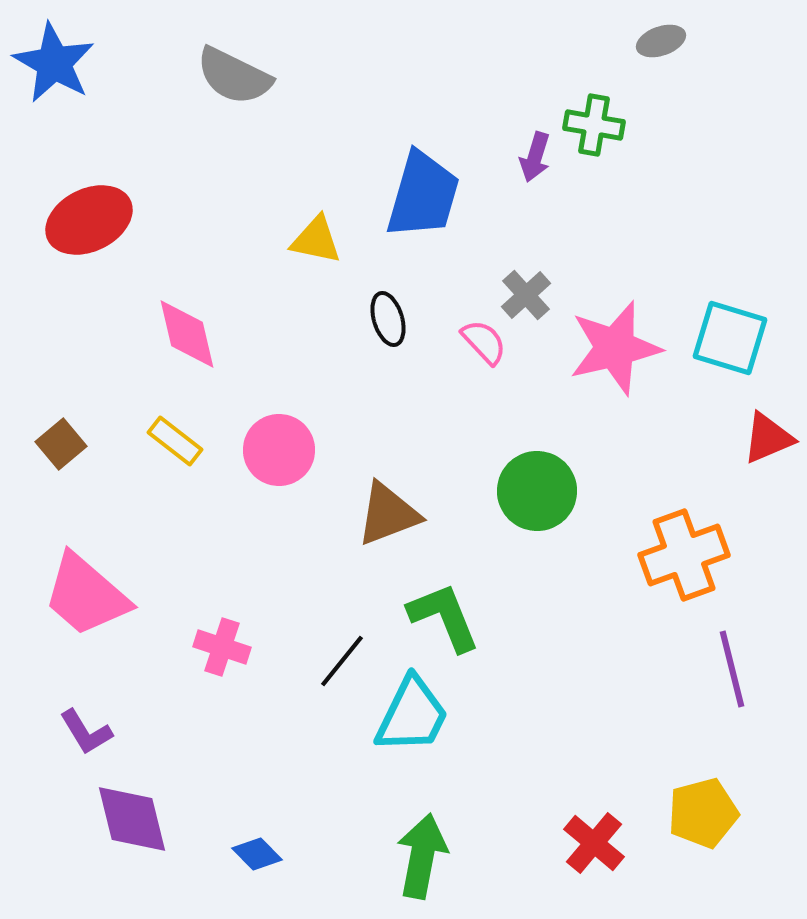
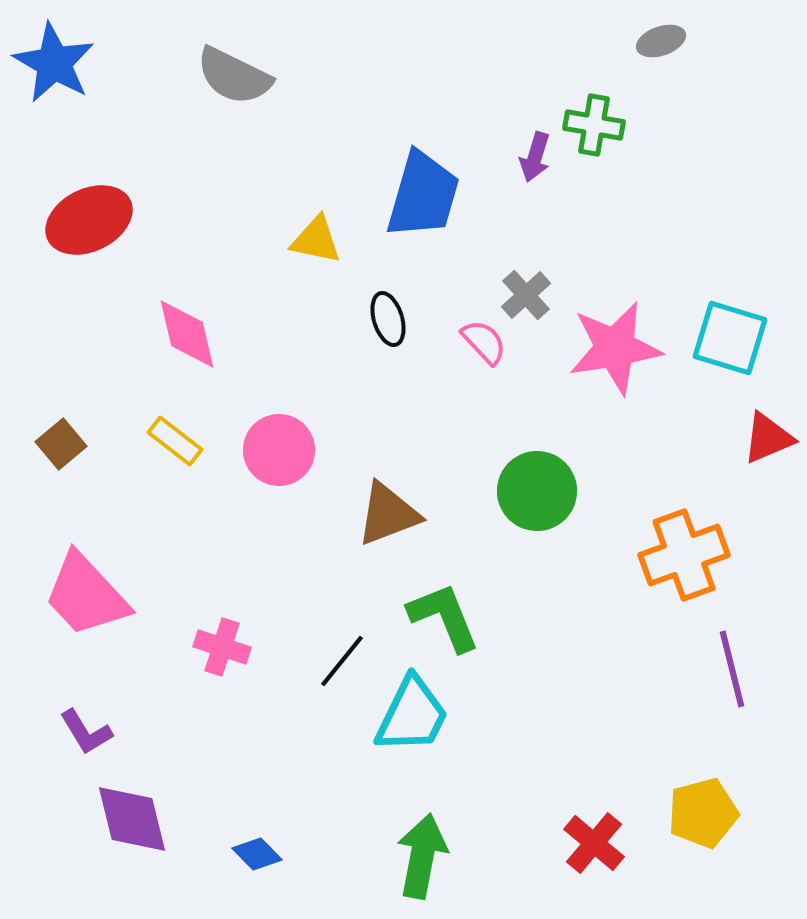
pink star: rotated 4 degrees clockwise
pink trapezoid: rotated 6 degrees clockwise
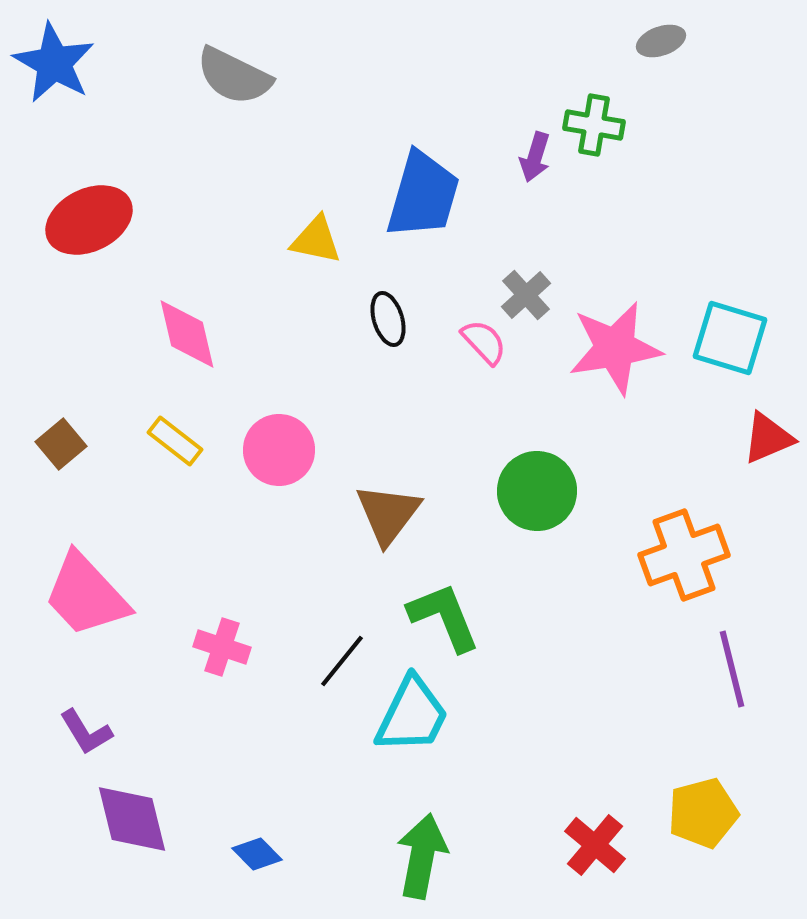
brown triangle: rotated 32 degrees counterclockwise
red cross: moved 1 px right, 2 px down
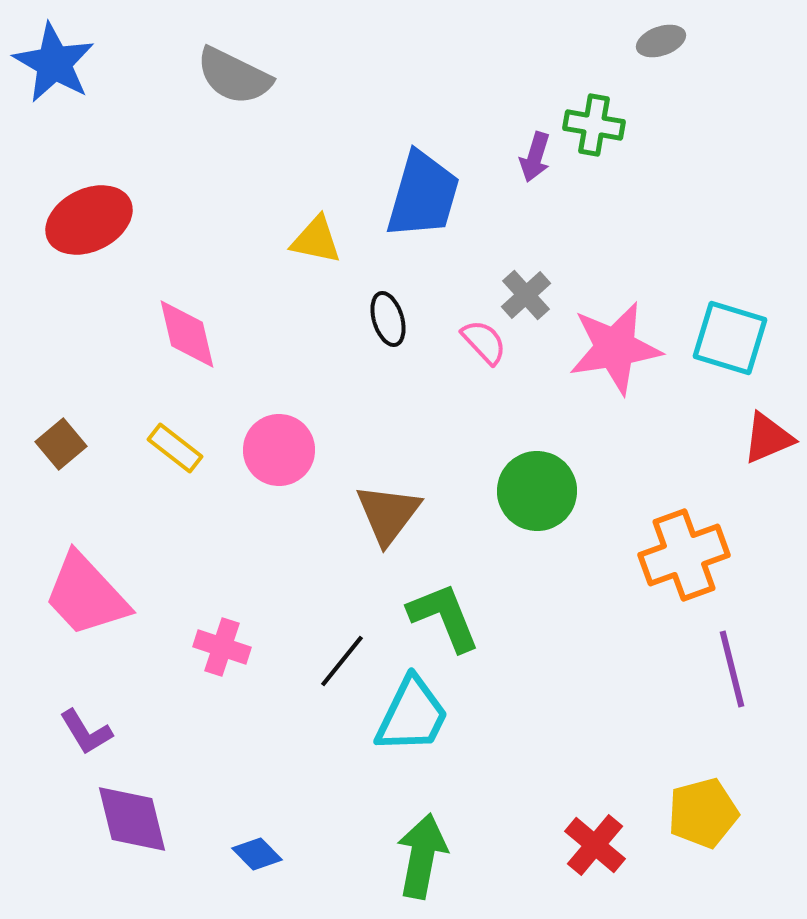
yellow rectangle: moved 7 px down
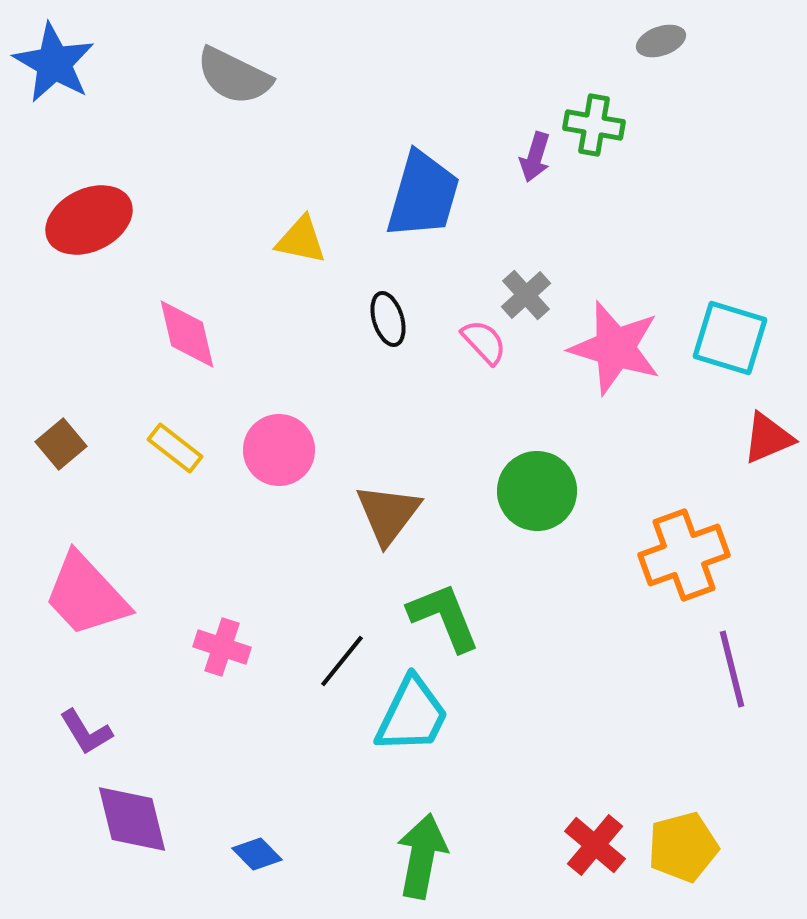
yellow triangle: moved 15 px left
pink star: rotated 26 degrees clockwise
yellow pentagon: moved 20 px left, 34 px down
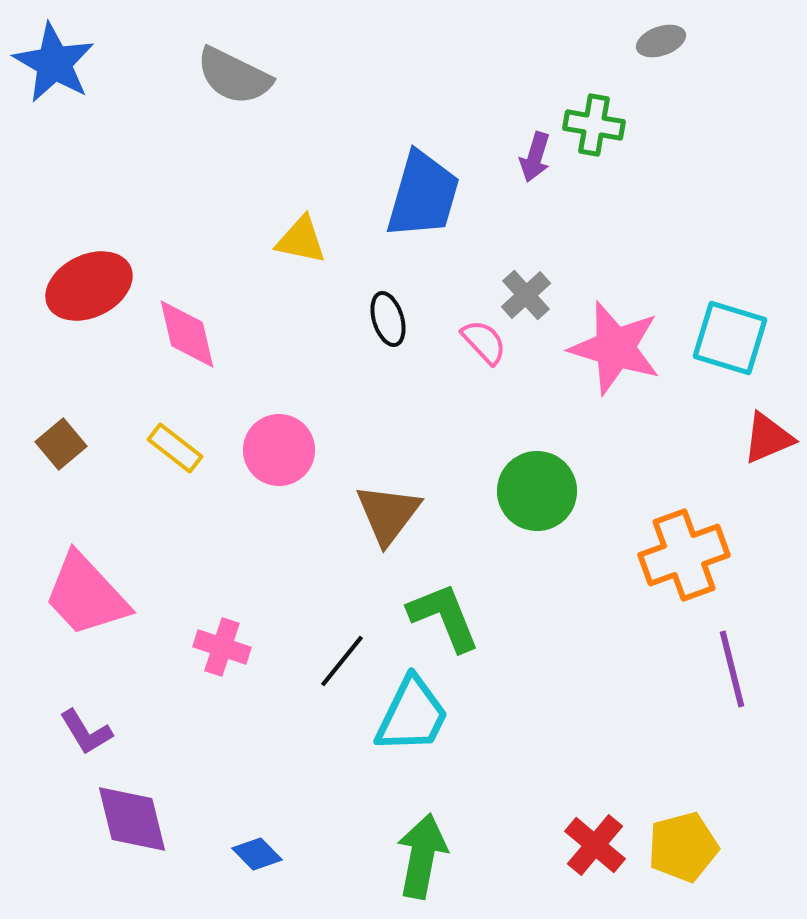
red ellipse: moved 66 px down
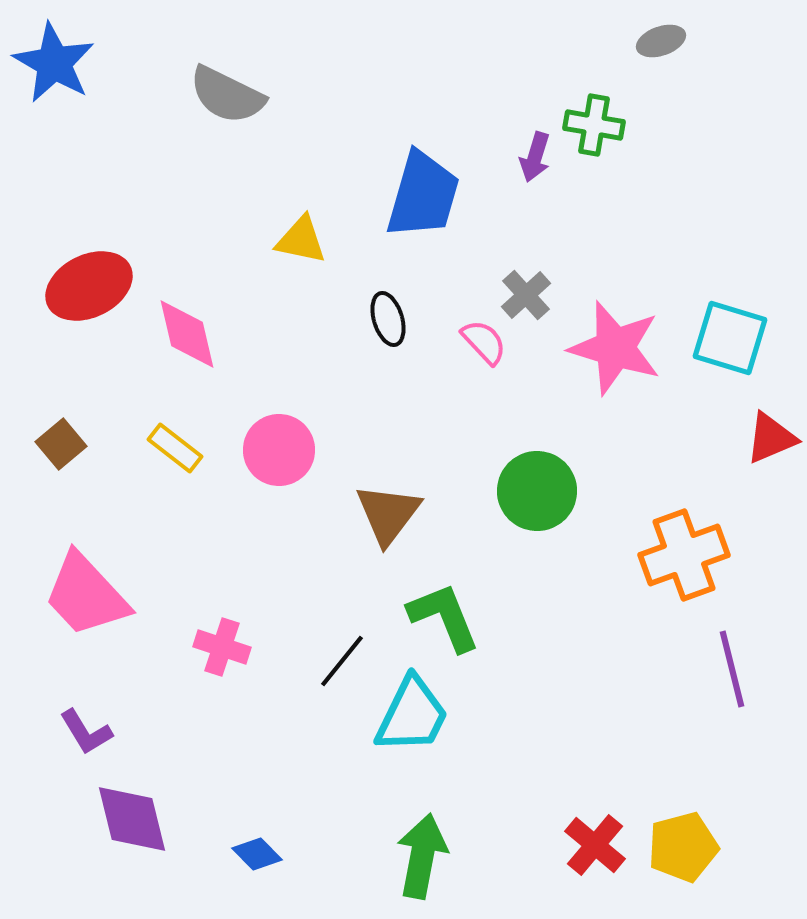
gray semicircle: moved 7 px left, 19 px down
red triangle: moved 3 px right
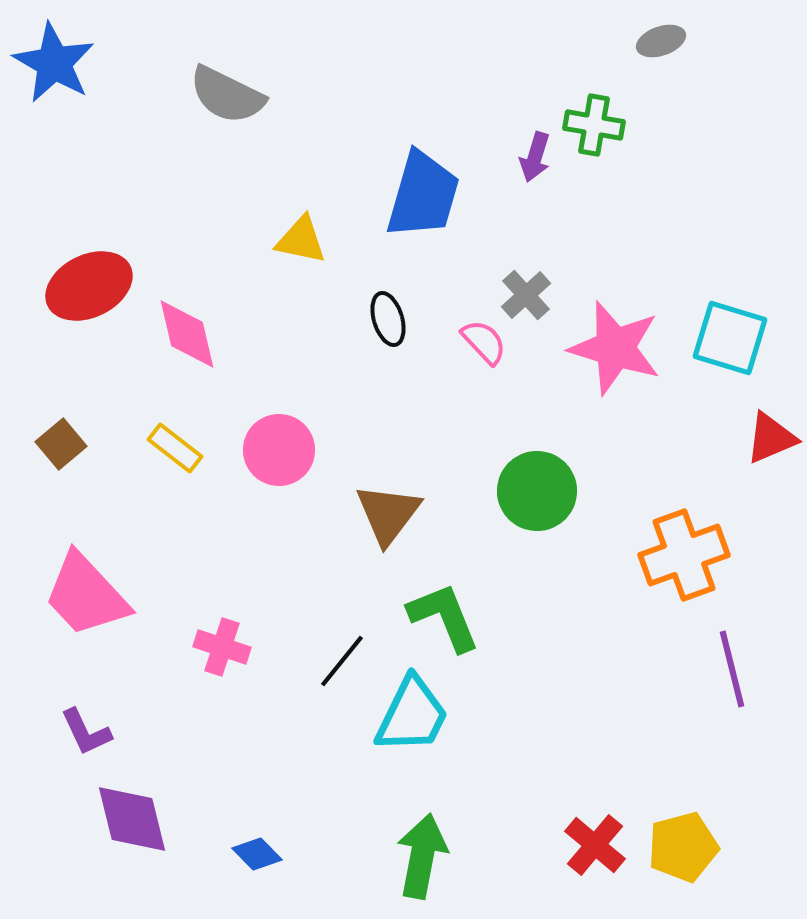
purple L-shape: rotated 6 degrees clockwise
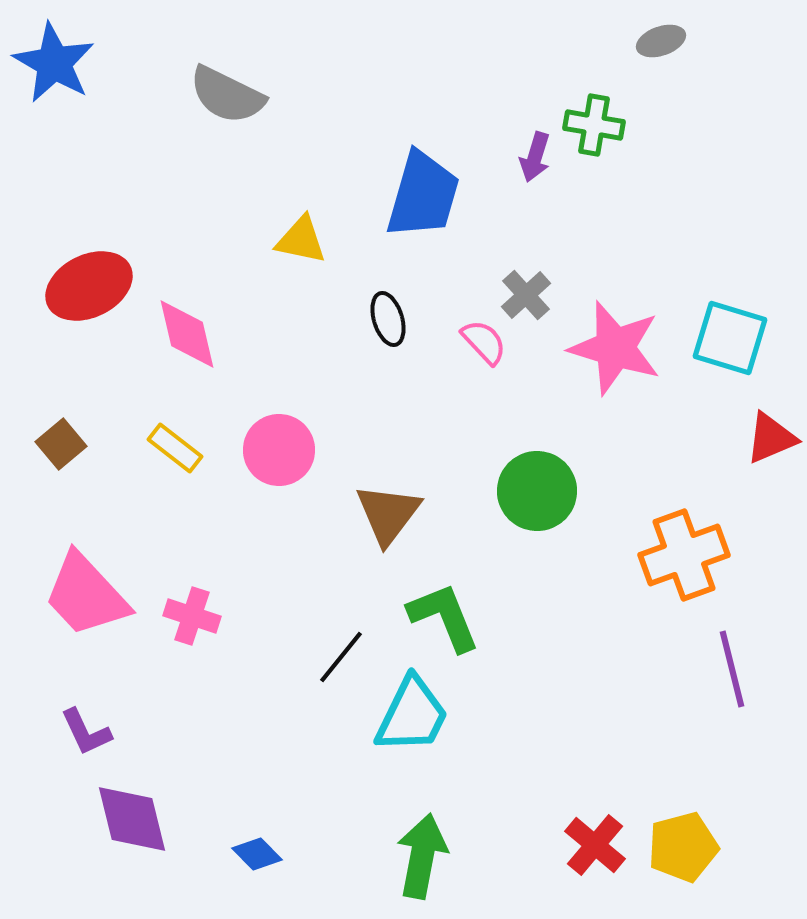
pink cross: moved 30 px left, 31 px up
black line: moved 1 px left, 4 px up
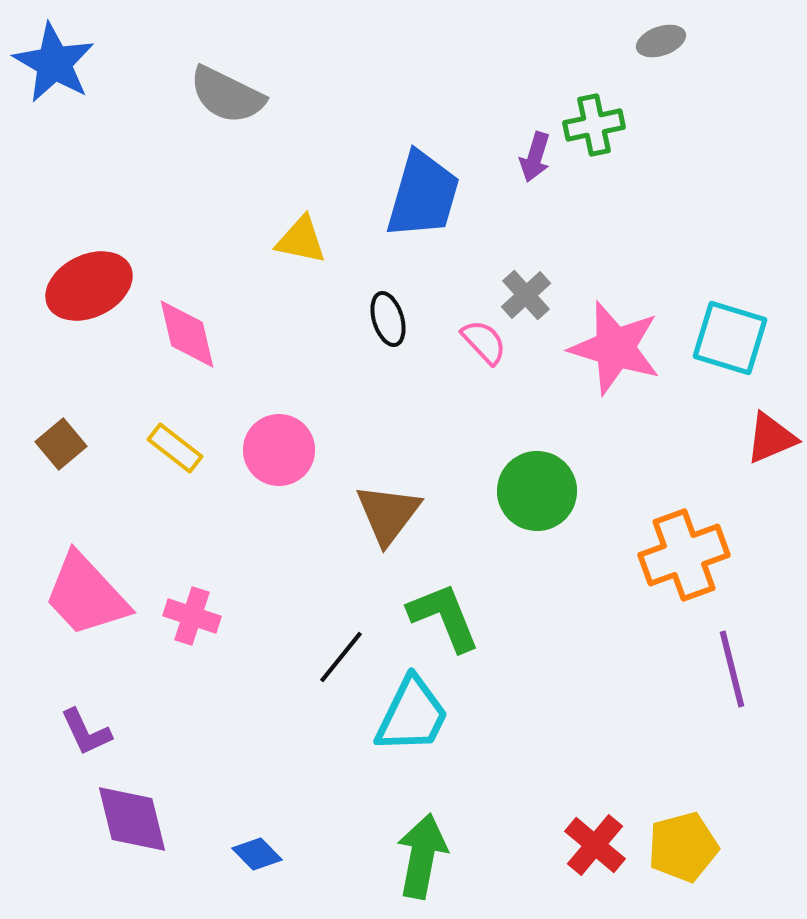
green cross: rotated 22 degrees counterclockwise
